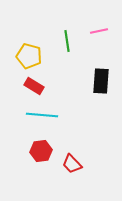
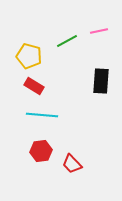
green line: rotated 70 degrees clockwise
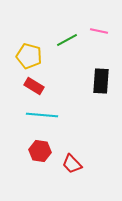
pink line: rotated 24 degrees clockwise
green line: moved 1 px up
red hexagon: moved 1 px left; rotated 15 degrees clockwise
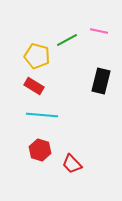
yellow pentagon: moved 8 px right
black rectangle: rotated 10 degrees clockwise
red hexagon: moved 1 px up; rotated 10 degrees clockwise
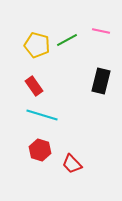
pink line: moved 2 px right
yellow pentagon: moved 11 px up
red rectangle: rotated 24 degrees clockwise
cyan line: rotated 12 degrees clockwise
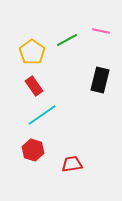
yellow pentagon: moved 5 px left, 7 px down; rotated 20 degrees clockwise
black rectangle: moved 1 px left, 1 px up
cyan line: rotated 52 degrees counterclockwise
red hexagon: moved 7 px left
red trapezoid: rotated 125 degrees clockwise
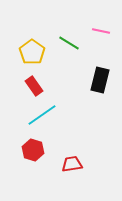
green line: moved 2 px right, 3 px down; rotated 60 degrees clockwise
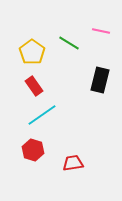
red trapezoid: moved 1 px right, 1 px up
